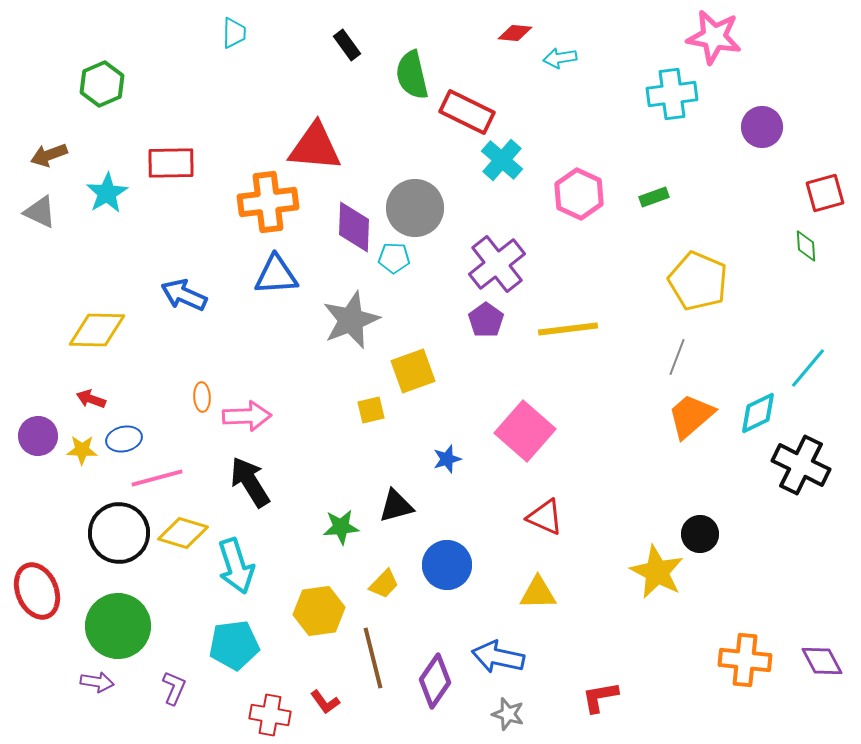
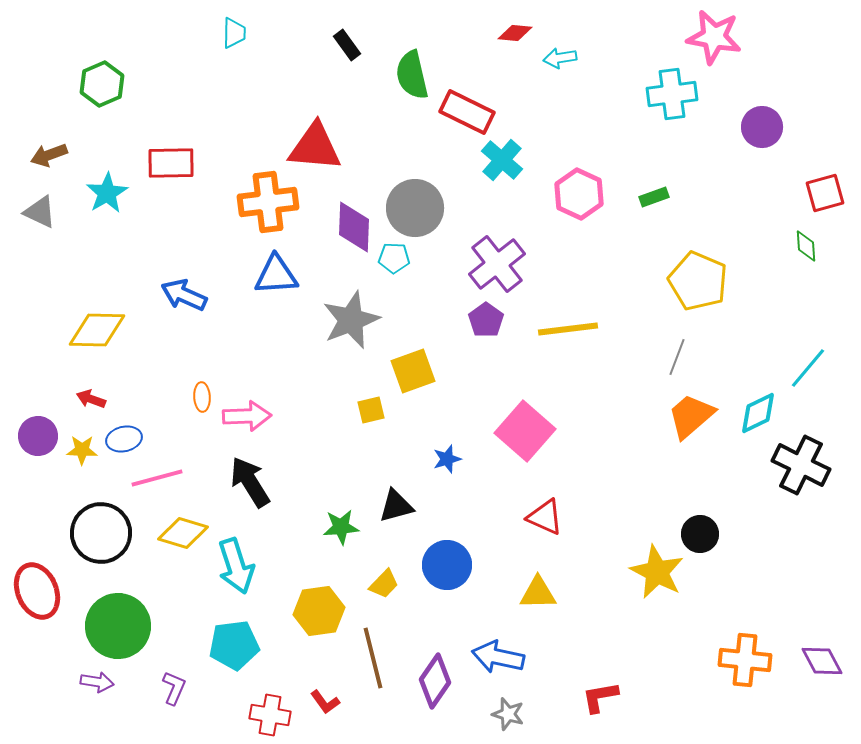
black circle at (119, 533): moved 18 px left
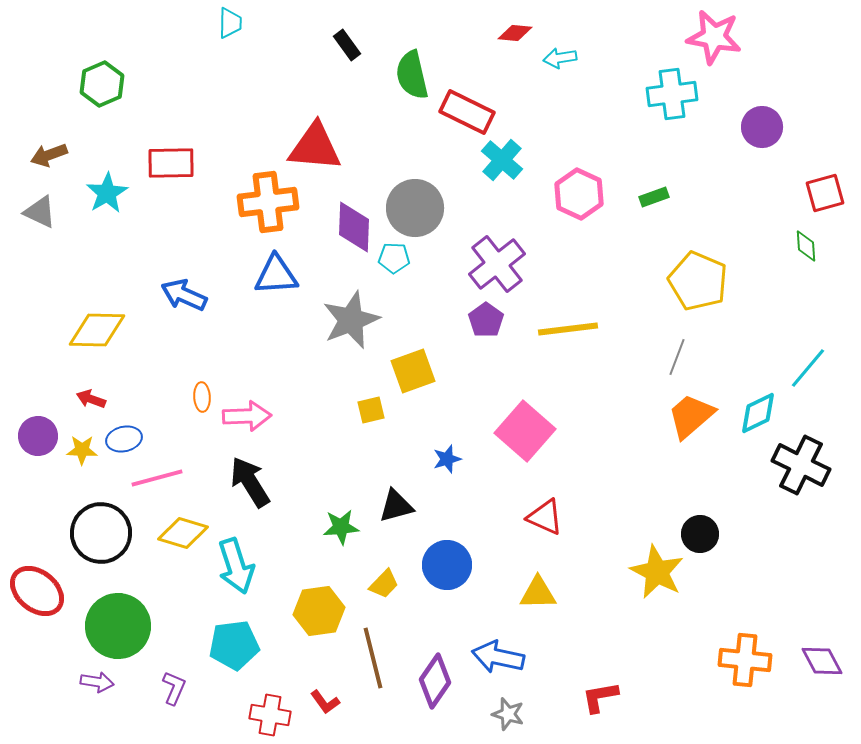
cyan trapezoid at (234, 33): moved 4 px left, 10 px up
red ellipse at (37, 591): rotated 28 degrees counterclockwise
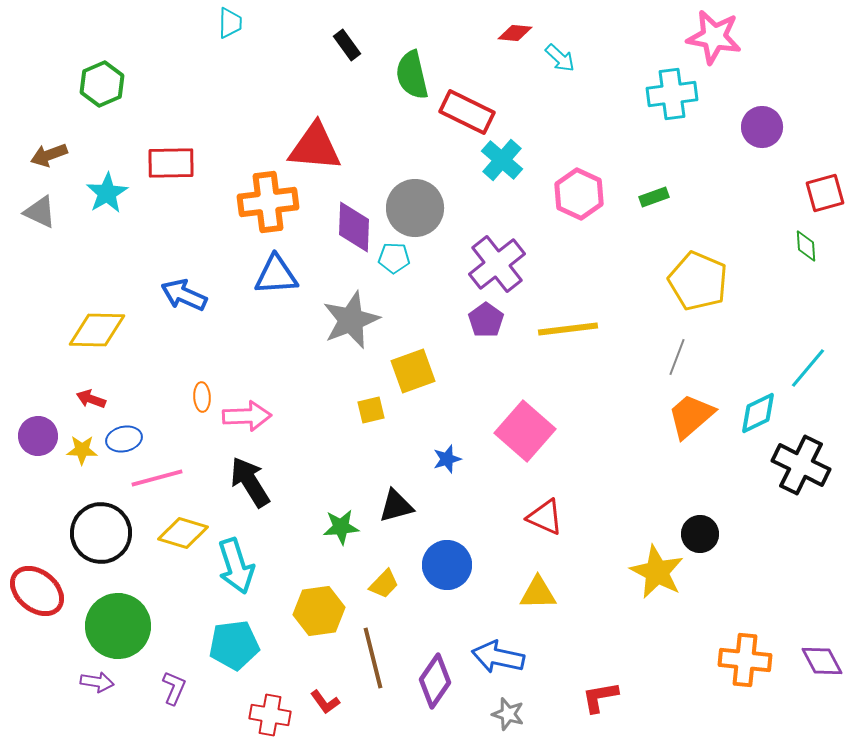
cyan arrow at (560, 58): rotated 128 degrees counterclockwise
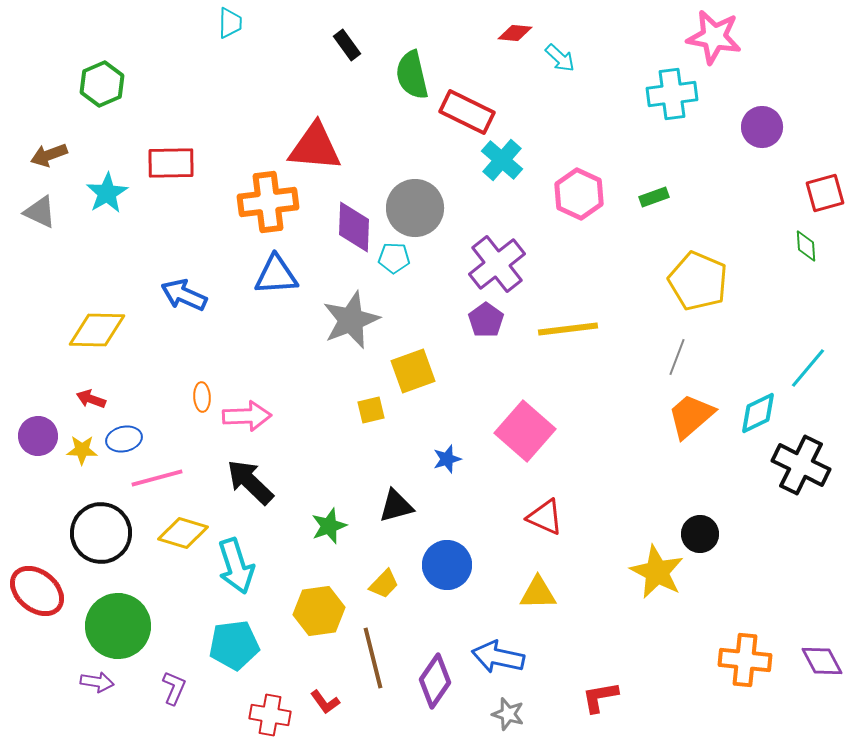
black arrow at (250, 482): rotated 14 degrees counterclockwise
green star at (341, 527): moved 12 px left, 1 px up; rotated 15 degrees counterclockwise
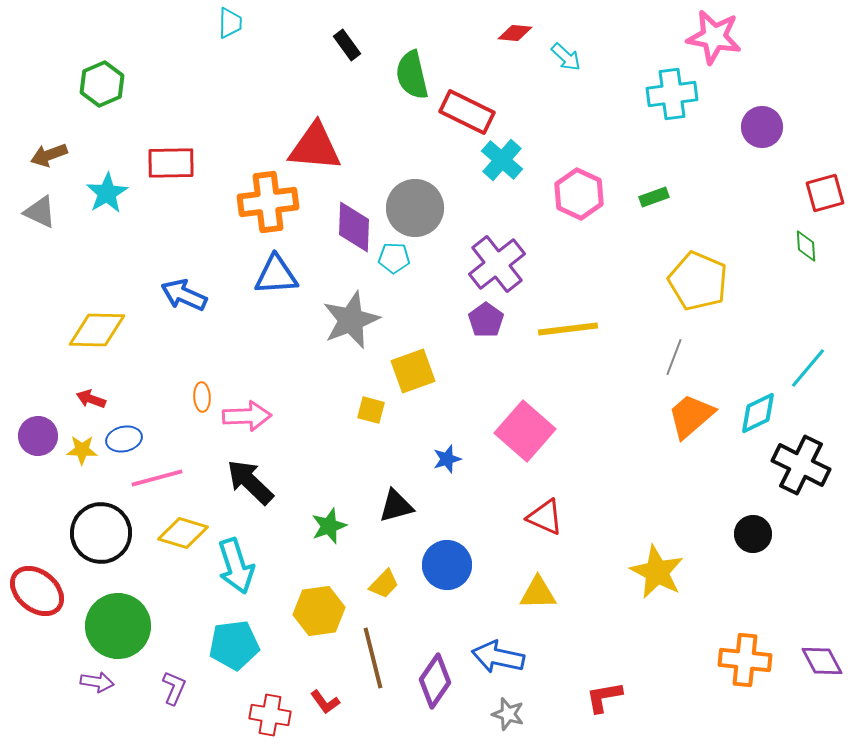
cyan arrow at (560, 58): moved 6 px right, 1 px up
gray line at (677, 357): moved 3 px left
yellow square at (371, 410): rotated 28 degrees clockwise
black circle at (700, 534): moved 53 px right
red L-shape at (600, 697): moved 4 px right
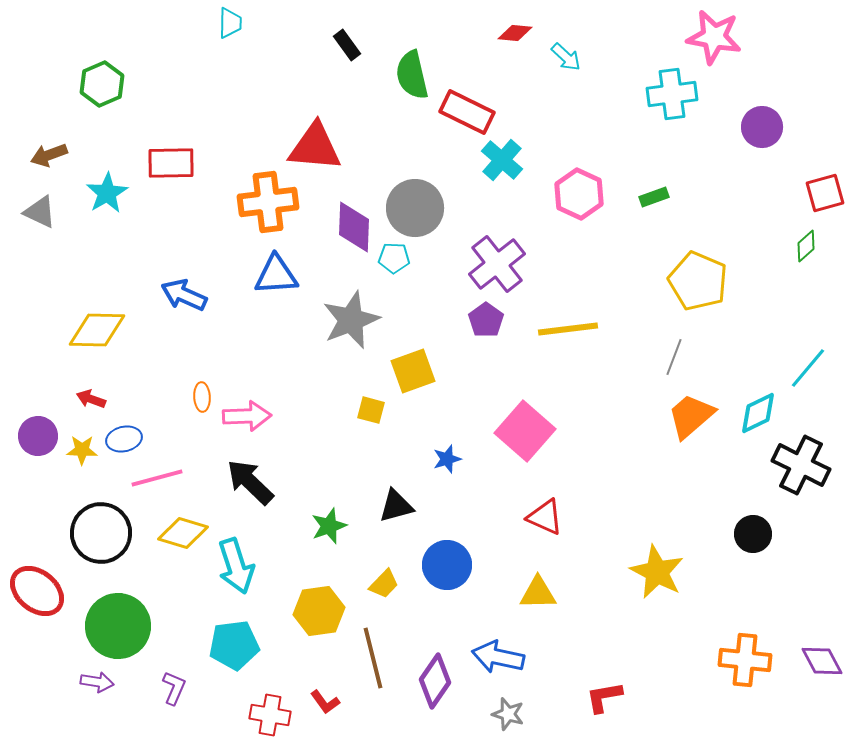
green diamond at (806, 246): rotated 52 degrees clockwise
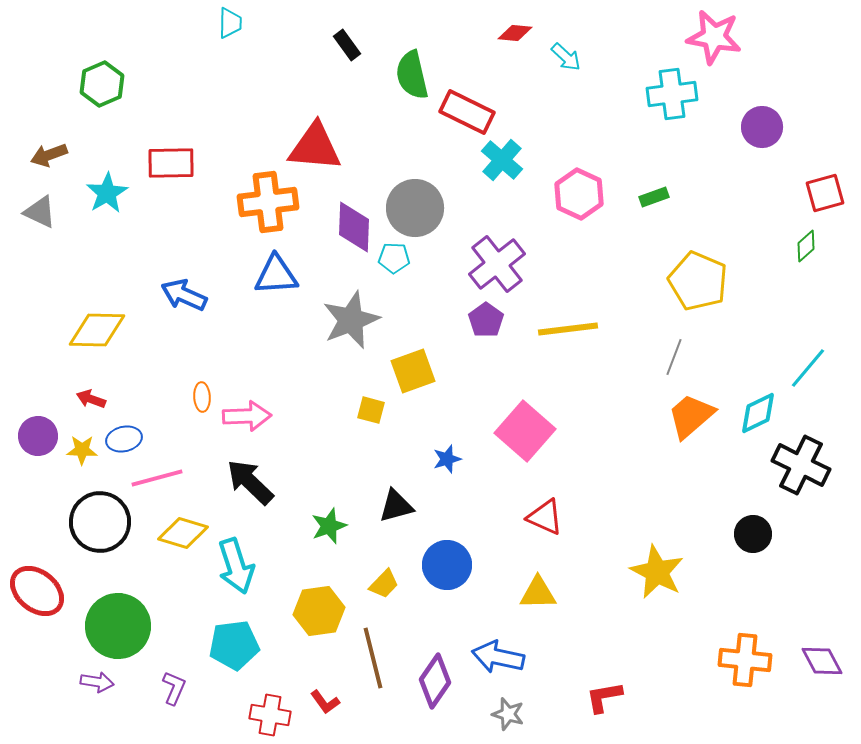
black circle at (101, 533): moved 1 px left, 11 px up
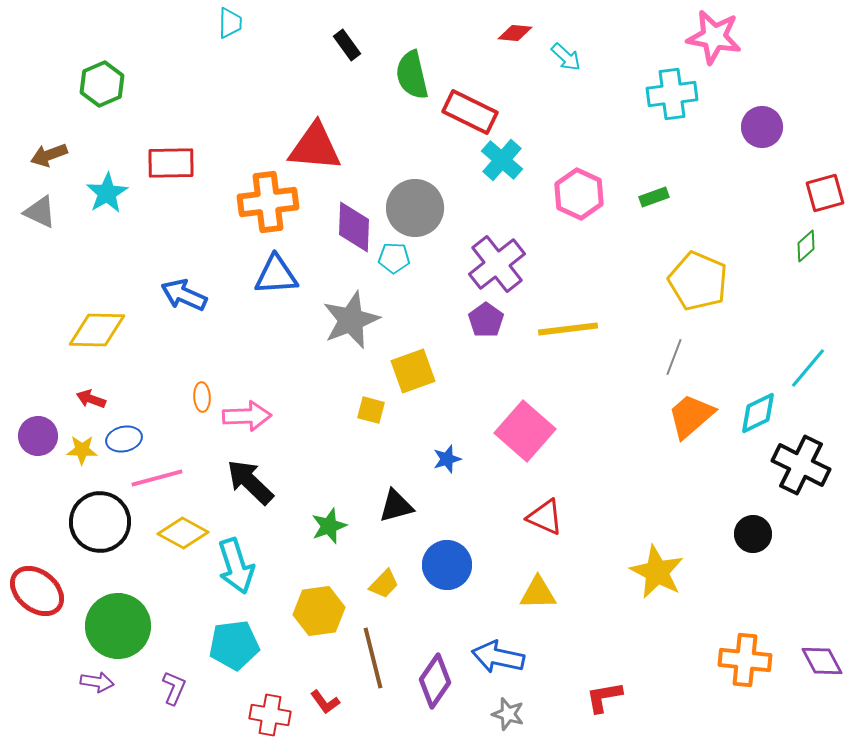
red rectangle at (467, 112): moved 3 px right
yellow diamond at (183, 533): rotated 12 degrees clockwise
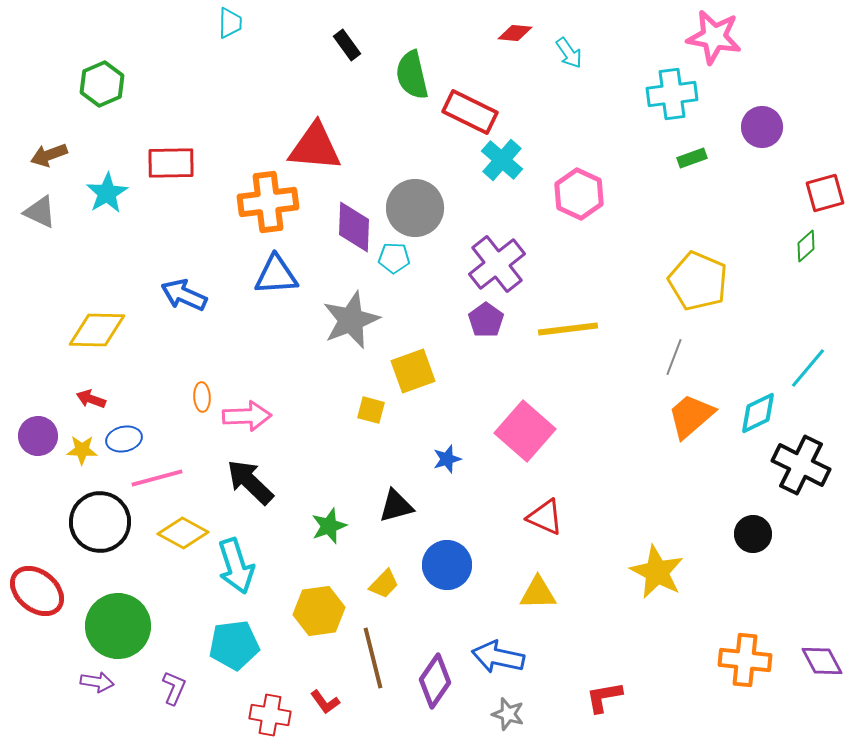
cyan arrow at (566, 57): moved 3 px right, 4 px up; rotated 12 degrees clockwise
green rectangle at (654, 197): moved 38 px right, 39 px up
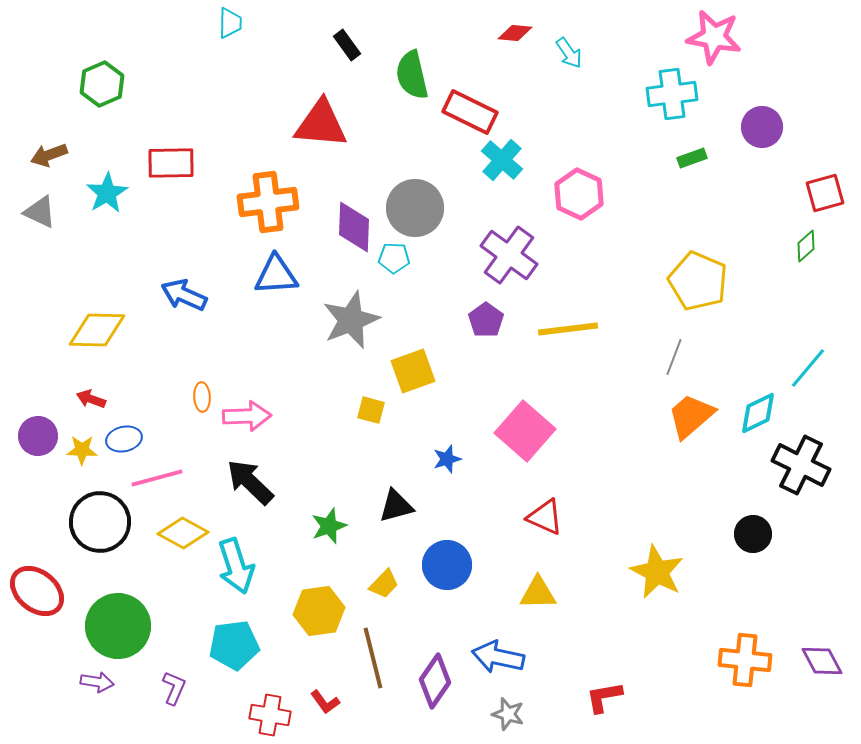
red triangle at (315, 147): moved 6 px right, 23 px up
purple cross at (497, 264): moved 12 px right, 9 px up; rotated 16 degrees counterclockwise
